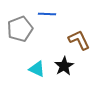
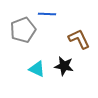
gray pentagon: moved 3 px right, 1 px down
brown L-shape: moved 1 px up
black star: rotated 30 degrees counterclockwise
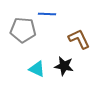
gray pentagon: rotated 25 degrees clockwise
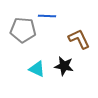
blue line: moved 2 px down
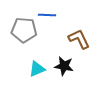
blue line: moved 1 px up
gray pentagon: moved 1 px right
cyan triangle: rotated 48 degrees counterclockwise
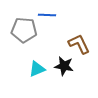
brown L-shape: moved 5 px down
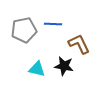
blue line: moved 6 px right, 9 px down
gray pentagon: rotated 15 degrees counterclockwise
cyan triangle: rotated 36 degrees clockwise
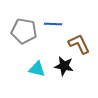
gray pentagon: moved 1 px down; rotated 20 degrees clockwise
